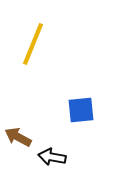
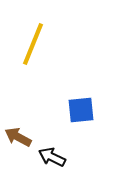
black arrow: rotated 16 degrees clockwise
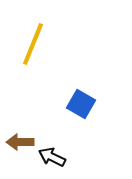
blue square: moved 6 px up; rotated 36 degrees clockwise
brown arrow: moved 2 px right, 5 px down; rotated 28 degrees counterclockwise
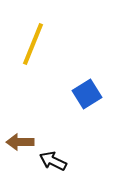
blue square: moved 6 px right, 10 px up; rotated 28 degrees clockwise
black arrow: moved 1 px right, 4 px down
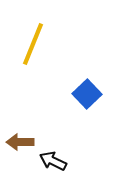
blue square: rotated 12 degrees counterclockwise
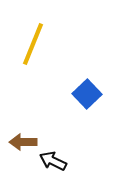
brown arrow: moved 3 px right
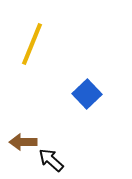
yellow line: moved 1 px left
black arrow: moved 2 px left, 1 px up; rotated 16 degrees clockwise
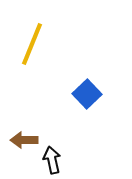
brown arrow: moved 1 px right, 2 px up
black arrow: moved 1 px right; rotated 36 degrees clockwise
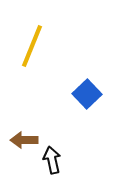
yellow line: moved 2 px down
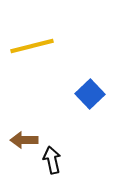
yellow line: rotated 54 degrees clockwise
blue square: moved 3 px right
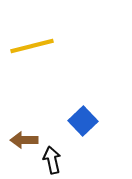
blue square: moved 7 px left, 27 px down
